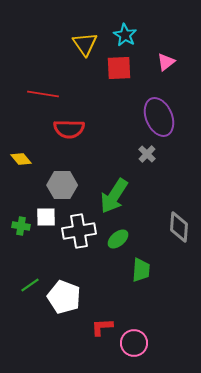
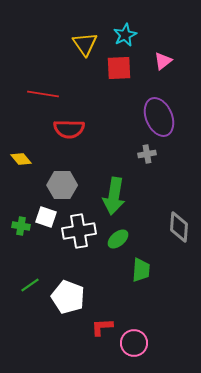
cyan star: rotated 15 degrees clockwise
pink triangle: moved 3 px left, 1 px up
gray cross: rotated 36 degrees clockwise
green arrow: rotated 24 degrees counterclockwise
white square: rotated 20 degrees clockwise
white pentagon: moved 4 px right
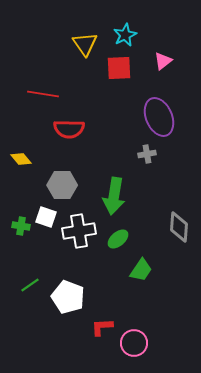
green trapezoid: rotated 30 degrees clockwise
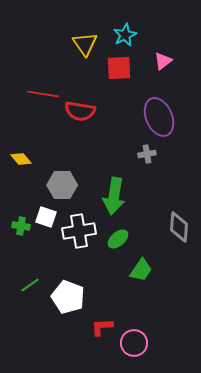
red semicircle: moved 11 px right, 18 px up; rotated 8 degrees clockwise
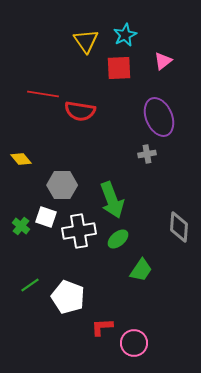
yellow triangle: moved 1 px right, 3 px up
green arrow: moved 2 px left, 4 px down; rotated 30 degrees counterclockwise
green cross: rotated 30 degrees clockwise
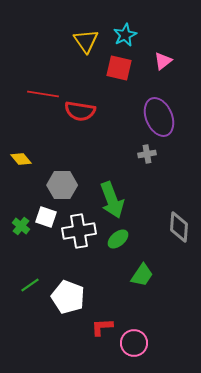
red square: rotated 16 degrees clockwise
green trapezoid: moved 1 px right, 5 px down
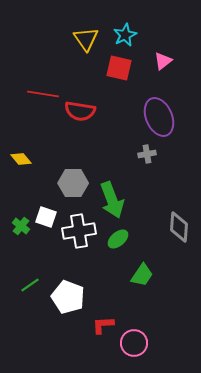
yellow triangle: moved 2 px up
gray hexagon: moved 11 px right, 2 px up
red L-shape: moved 1 px right, 2 px up
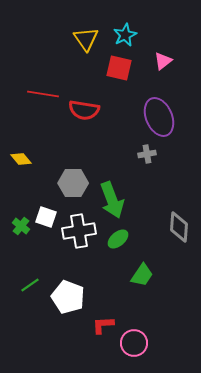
red semicircle: moved 4 px right, 1 px up
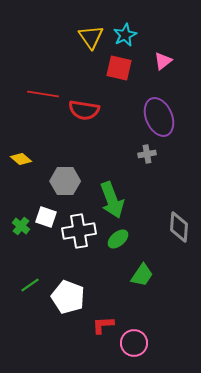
yellow triangle: moved 5 px right, 2 px up
yellow diamond: rotated 10 degrees counterclockwise
gray hexagon: moved 8 px left, 2 px up
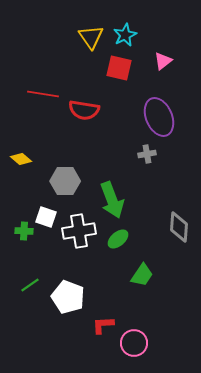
green cross: moved 3 px right, 5 px down; rotated 36 degrees counterclockwise
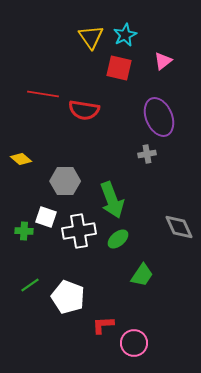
gray diamond: rotated 28 degrees counterclockwise
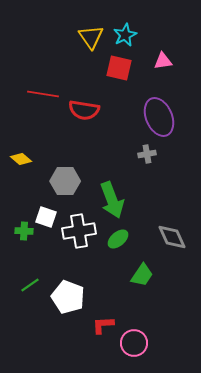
pink triangle: rotated 30 degrees clockwise
gray diamond: moved 7 px left, 10 px down
